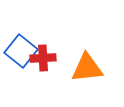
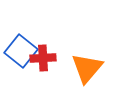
orange triangle: rotated 44 degrees counterclockwise
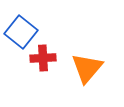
blue square: moved 19 px up
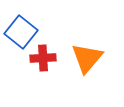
orange triangle: moved 10 px up
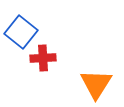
orange triangle: moved 9 px right, 26 px down; rotated 8 degrees counterclockwise
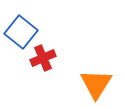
red cross: rotated 20 degrees counterclockwise
